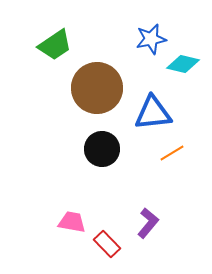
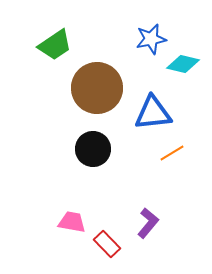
black circle: moved 9 px left
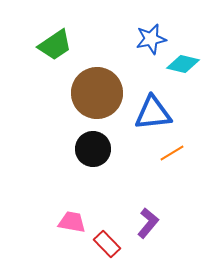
brown circle: moved 5 px down
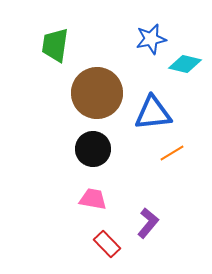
green trapezoid: rotated 132 degrees clockwise
cyan diamond: moved 2 px right
pink trapezoid: moved 21 px right, 23 px up
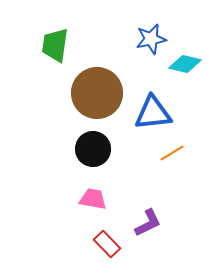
purple L-shape: rotated 24 degrees clockwise
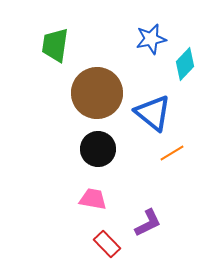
cyan diamond: rotated 60 degrees counterclockwise
blue triangle: rotated 45 degrees clockwise
black circle: moved 5 px right
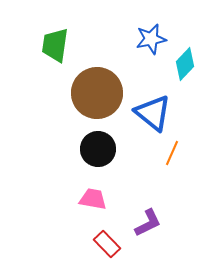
orange line: rotated 35 degrees counterclockwise
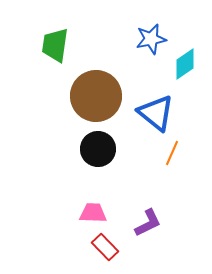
cyan diamond: rotated 12 degrees clockwise
brown circle: moved 1 px left, 3 px down
blue triangle: moved 3 px right
pink trapezoid: moved 14 px down; rotated 8 degrees counterclockwise
red rectangle: moved 2 px left, 3 px down
